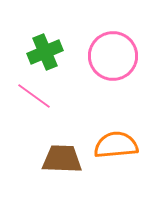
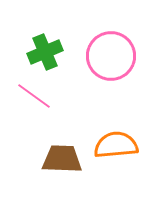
pink circle: moved 2 px left
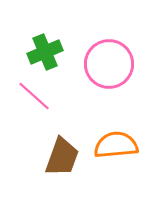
pink circle: moved 2 px left, 8 px down
pink line: rotated 6 degrees clockwise
brown trapezoid: moved 2 px up; rotated 108 degrees clockwise
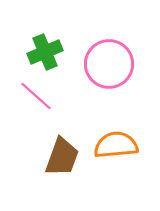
pink line: moved 2 px right
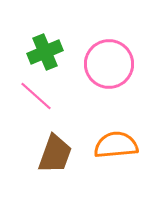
brown trapezoid: moved 7 px left, 3 px up
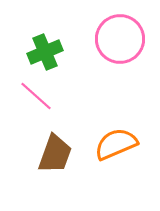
pink circle: moved 11 px right, 25 px up
orange semicircle: moved 1 px up; rotated 18 degrees counterclockwise
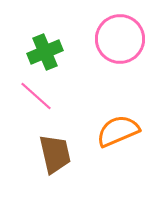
orange semicircle: moved 2 px right, 13 px up
brown trapezoid: rotated 33 degrees counterclockwise
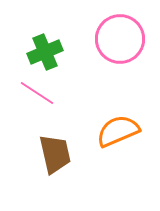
pink line: moved 1 px right, 3 px up; rotated 9 degrees counterclockwise
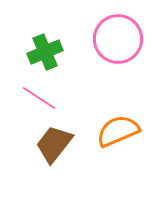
pink circle: moved 2 px left
pink line: moved 2 px right, 5 px down
brown trapezoid: moved 1 px left, 10 px up; rotated 129 degrees counterclockwise
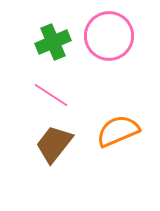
pink circle: moved 9 px left, 3 px up
green cross: moved 8 px right, 10 px up
pink line: moved 12 px right, 3 px up
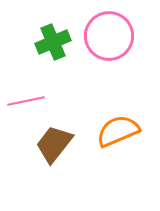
pink line: moved 25 px left, 6 px down; rotated 45 degrees counterclockwise
